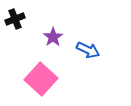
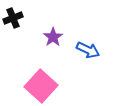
black cross: moved 2 px left, 1 px up
pink square: moved 7 px down
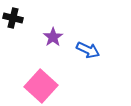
black cross: rotated 36 degrees clockwise
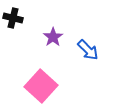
blue arrow: rotated 20 degrees clockwise
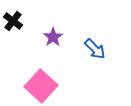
black cross: moved 3 px down; rotated 24 degrees clockwise
blue arrow: moved 7 px right, 1 px up
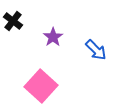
blue arrow: moved 1 px right, 1 px down
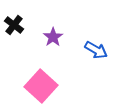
black cross: moved 1 px right, 4 px down
blue arrow: rotated 15 degrees counterclockwise
